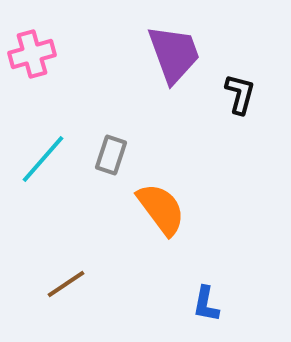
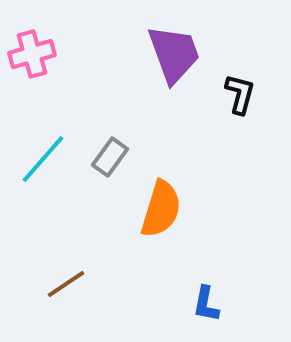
gray rectangle: moved 1 px left, 2 px down; rotated 18 degrees clockwise
orange semicircle: rotated 54 degrees clockwise
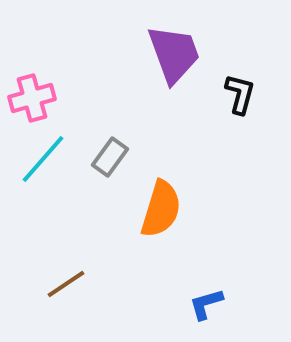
pink cross: moved 44 px down
blue L-shape: rotated 63 degrees clockwise
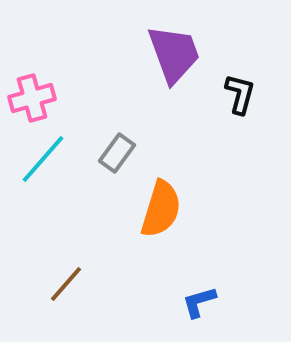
gray rectangle: moved 7 px right, 4 px up
brown line: rotated 15 degrees counterclockwise
blue L-shape: moved 7 px left, 2 px up
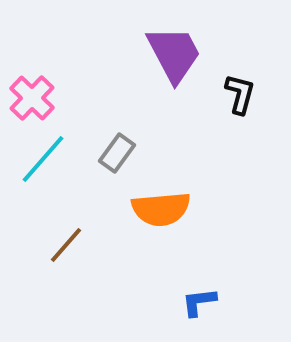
purple trapezoid: rotated 8 degrees counterclockwise
pink cross: rotated 30 degrees counterclockwise
orange semicircle: rotated 68 degrees clockwise
brown line: moved 39 px up
blue L-shape: rotated 9 degrees clockwise
